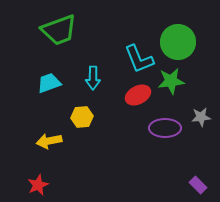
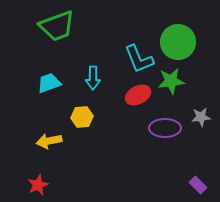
green trapezoid: moved 2 px left, 4 px up
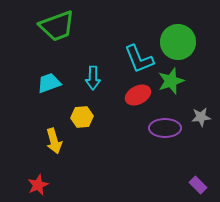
green star: rotated 12 degrees counterclockwise
yellow arrow: moved 5 px right; rotated 95 degrees counterclockwise
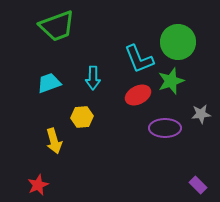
gray star: moved 3 px up
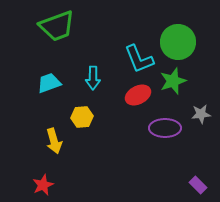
green star: moved 2 px right
red star: moved 5 px right
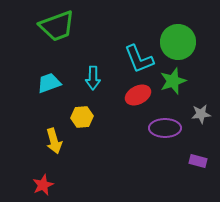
purple rectangle: moved 24 px up; rotated 30 degrees counterclockwise
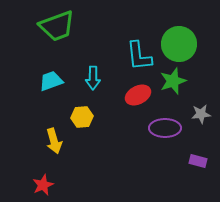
green circle: moved 1 px right, 2 px down
cyan L-shape: moved 3 px up; rotated 16 degrees clockwise
cyan trapezoid: moved 2 px right, 2 px up
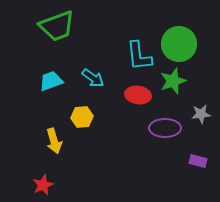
cyan arrow: rotated 55 degrees counterclockwise
red ellipse: rotated 35 degrees clockwise
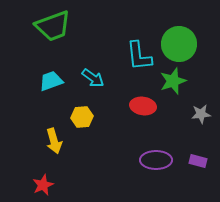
green trapezoid: moved 4 px left
red ellipse: moved 5 px right, 11 px down
purple ellipse: moved 9 px left, 32 px down
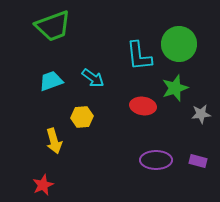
green star: moved 2 px right, 7 px down
